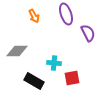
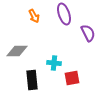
purple ellipse: moved 2 px left
black rectangle: moved 2 px left, 1 px up; rotated 54 degrees clockwise
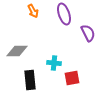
orange arrow: moved 1 px left, 5 px up
black rectangle: moved 2 px left
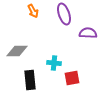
purple semicircle: rotated 60 degrees counterclockwise
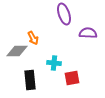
orange arrow: moved 27 px down
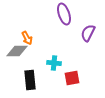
purple semicircle: rotated 66 degrees counterclockwise
orange arrow: moved 6 px left
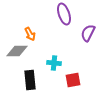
orange arrow: moved 3 px right, 4 px up
red square: moved 1 px right, 2 px down
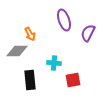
purple ellipse: moved 6 px down
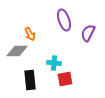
red square: moved 8 px left, 1 px up
